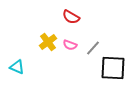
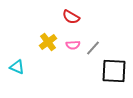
pink semicircle: moved 3 px right; rotated 24 degrees counterclockwise
black square: moved 1 px right, 3 px down
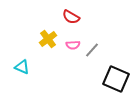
yellow cross: moved 3 px up
gray line: moved 1 px left, 2 px down
cyan triangle: moved 5 px right
black square: moved 2 px right, 8 px down; rotated 20 degrees clockwise
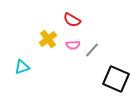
red semicircle: moved 1 px right, 3 px down
cyan triangle: rotated 42 degrees counterclockwise
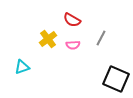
gray line: moved 9 px right, 12 px up; rotated 14 degrees counterclockwise
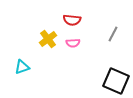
red semicircle: rotated 24 degrees counterclockwise
gray line: moved 12 px right, 4 px up
pink semicircle: moved 2 px up
black square: moved 2 px down
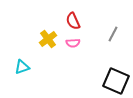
red semicircle: moved 1 px right, 1 px down; rotated 60 degrees clockwise
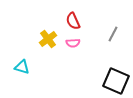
cyan triangle: rotated 35 degrees clockwise
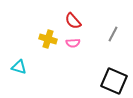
red semicircle: rotated 18 degrees counterclockwise
yellow cross: rotated 36 degrees counterclockwise
cyan triangle: moved 3 px left
black square: moved 2 px left
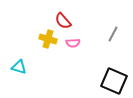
red semicircle: moved 10 px left
